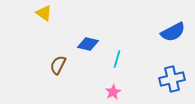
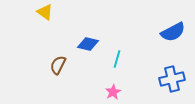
yellow triangle: moved 1 px right, 1 px up
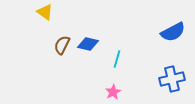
brown semicircle: moved 4 px right, 20 px up
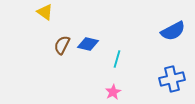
blue semicircle: moved 1 px up
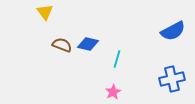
yellow triangle: rotated 18 degrees clockwise
brown semicircle: rotated 84 degrees clockwise
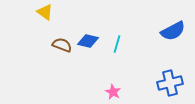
yellow triangle: rotated 18 degrees counterclockwise
blue diamond: moved 3 px up
cyan line: moved 15 px up
blue cross: moved 2 px left, 4 px down
pink star: rotated 14 degrees counterclockwise
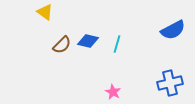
blue semicircle: moved 1 px up
brown semicircle: rotated 114 degrees clockwise
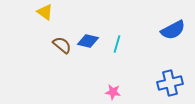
brown semicircle: rotated 96 degrees counterclockwise
pink star: rotated 21 degrees counterclockwise
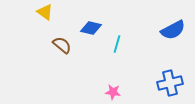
blue diamond: moved 3 px right, 13 px up
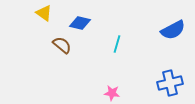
yellow triangle: moved 1 px left, 1 px down
blue diamond: moved 11 px left, 5 px up
pink star: moved 1 px left, 1 px down
